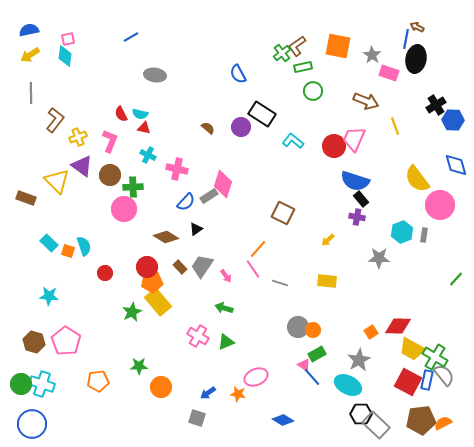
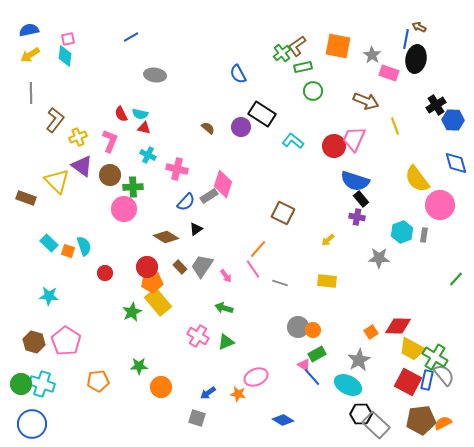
brown arrow at (417, 27): moved 2 px right
blue diamond at (456, 165): moved 2 px up
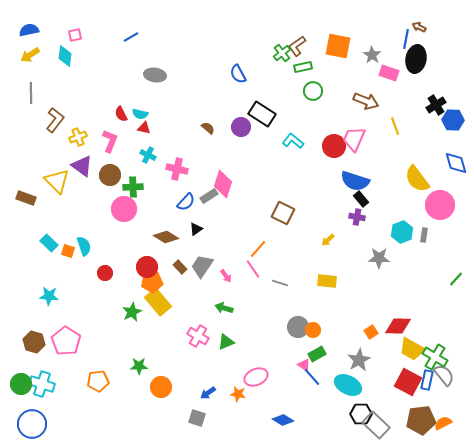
pink square at (68, 39): moved 7 px right, 4 px up
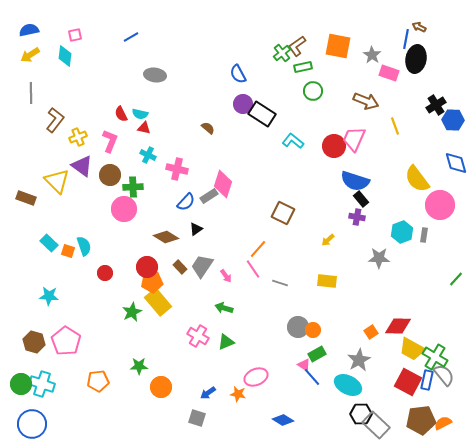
purple circle at (241, 127): moved 2 px right, 23 px up
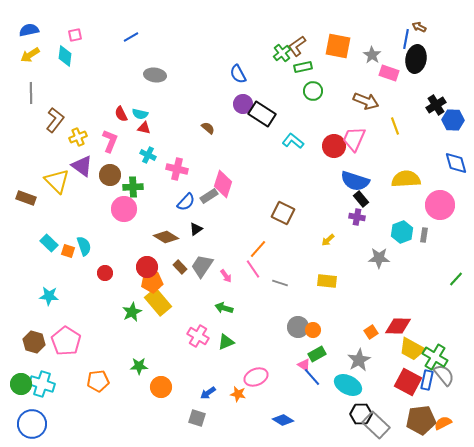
yellow semicircle at (417, 179): moved 11 px left; rotated 124 degrees clockwise
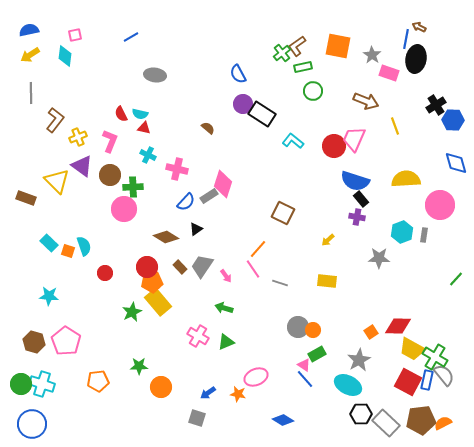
blue line at (312, 377): moved 7 px left, 2 px down
gray rectangle at (376, 425): moved 10 px right, 2 px up
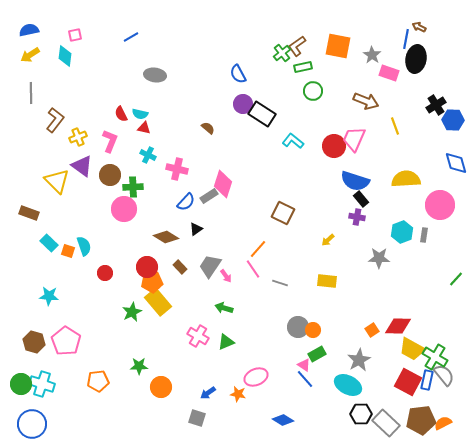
brown rectangle at (26, 198): moved 3 px right, 15 px down
gray trapezoid at (202, 266): moved 8 px right
orange square at (371, 332): moved 1 px right, 2 px up
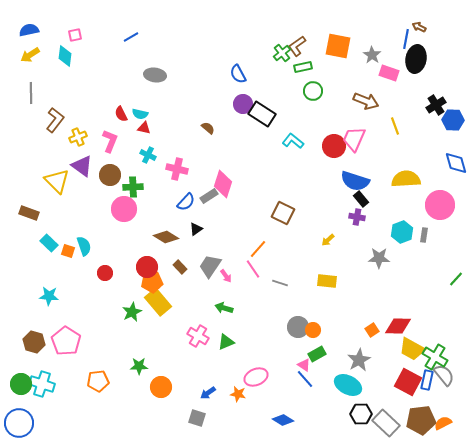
blue circle at (32, 424): moved 13 px left, 1 px up
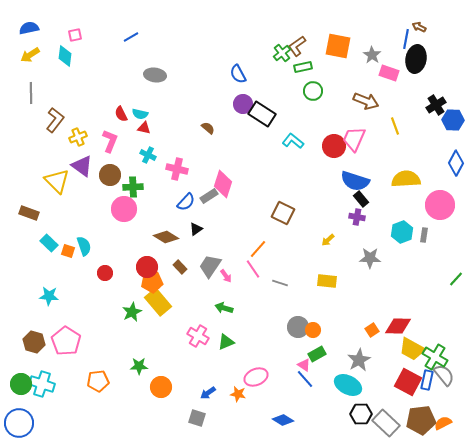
blue semicircle at (29, 30): moved 2 px up
blue diamond at (456, 163): rotated 45 degrees clockwise
gray star at (379, 258): moved 9 px left
